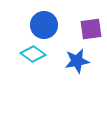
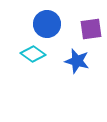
blue circle: moved 3 px right, 1 px up
blue star: rotated 25 degrees clockwise
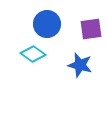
blue star: moved 3 px right, 4 px down
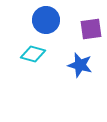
blue circle: moved 1 px left, 4 px up
cyan diamond: rotated 20 degrees counterclockwise
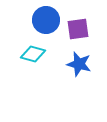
purple square: moved 13 px left
blue star: moved 1 px left, 1 px up
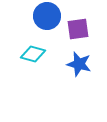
blue circle: moved 1 px right, 4 px up
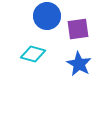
blue star: rotated 15 degrees clockwise
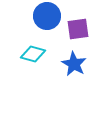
blue star: moved 5 px left
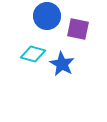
purple square: rotated 20 degrees clockwise
blue star: moved 12 px left
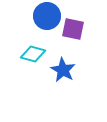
purple square: moved 5 px left
blue star: moved 1 px right, 6 px down
